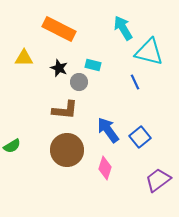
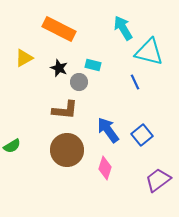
yellow triangle: rotated 30 degrees counterclockwise
blue square: moved 2 px right, 2 px up
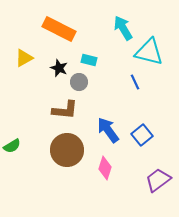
cyan rectangle: moved 4 px left, 5 px up
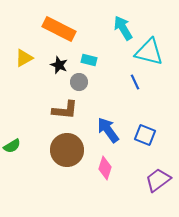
black star: moved 3 px up
blue square: moved 3 px right; rotated 30 degrees counterclockwise
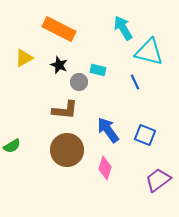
cyan rectangle: moved 9 px right, 10 px down
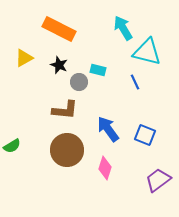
cyan triangle: moved 2 px left
blue arrow: moved 1 px up
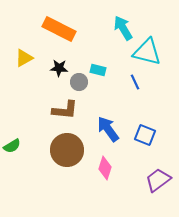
black star: moved 3 px down; rotated 18 degrees counterclockwise
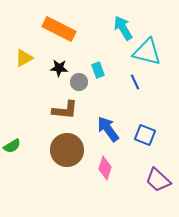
cyan rectangle: rotated 56 degrees clockwise
purple trapezoid: rotated 100 degrees counterclockwise
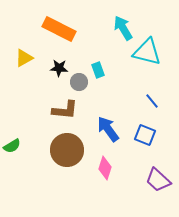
blue line: moved 17 px right, 19 px down; rotated 14 degrees counterclockwise
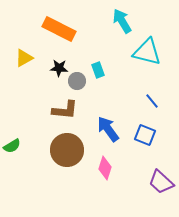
cyan arrow: moved 1 px left, 7 px up
gray circle: moved 2 px left, 1 px up
purple trapezoid: moved 3 px right, 2 px down
